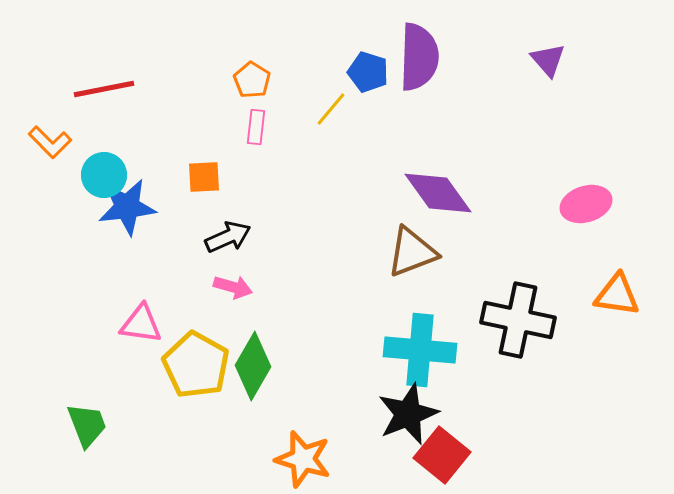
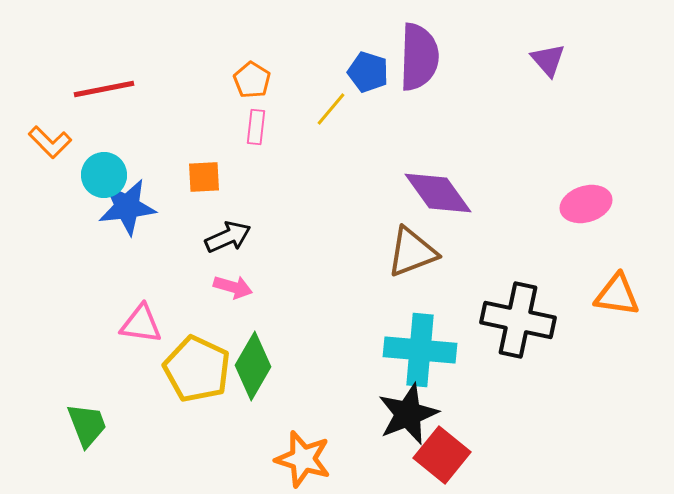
yellow pentagon: moved 1 px right, 4 px down; rotated 4 degrees counterclockwise
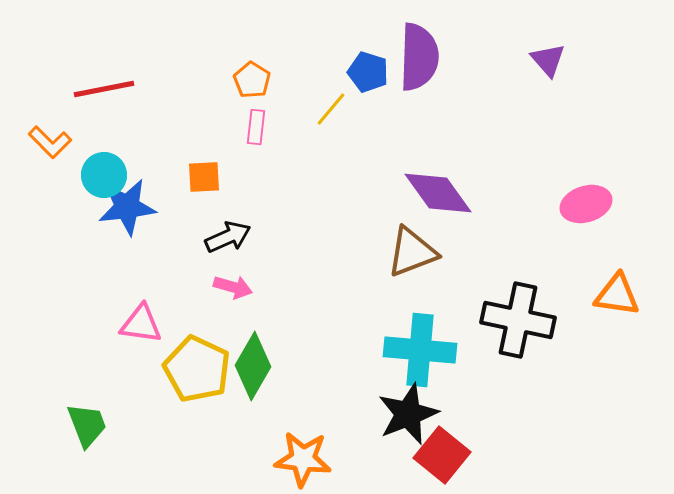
orange star: rotated 10 degrees counterclockwise
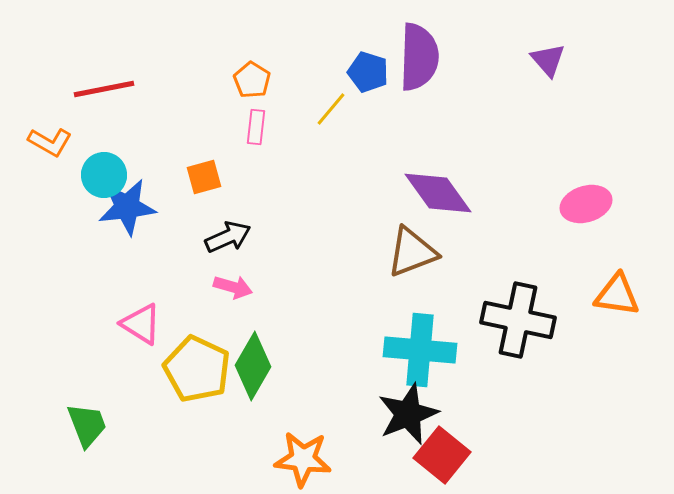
orange L-shape: rotated 15 degrees counterclockwise
orange square: rotated 12 degrees counterclockwise
pink triangle: rotated 24 degrees clockwise
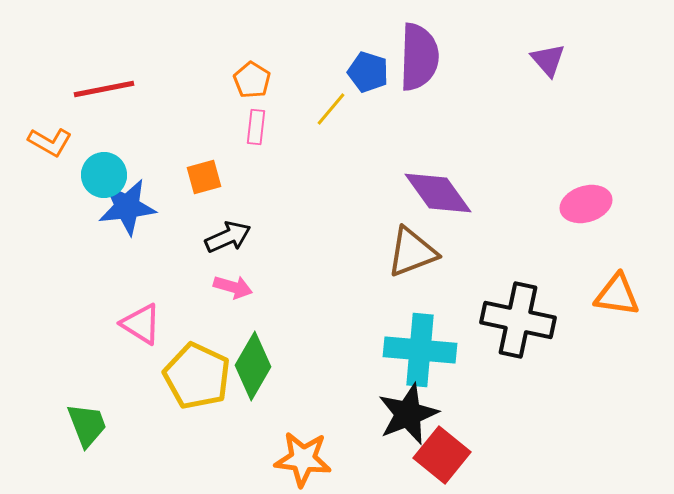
yellow pentagon: moved 7 px down
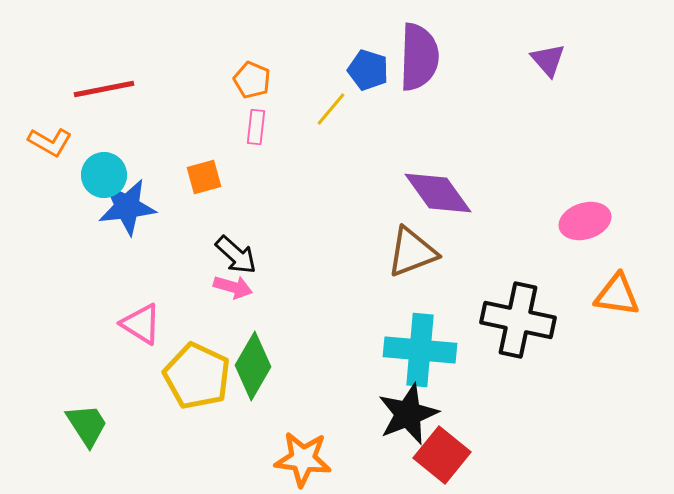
blue pentagon: moved 2 px up
orange pentagon: rotated 9 degrees counterclockwise
pink ellipse: moved 1 px left, 17 px down
black arrow: moved 8 px right, 18 px down; rotated 66 degrees clockwise
green trapezoid: rotated 12 degrees counterclockwise
